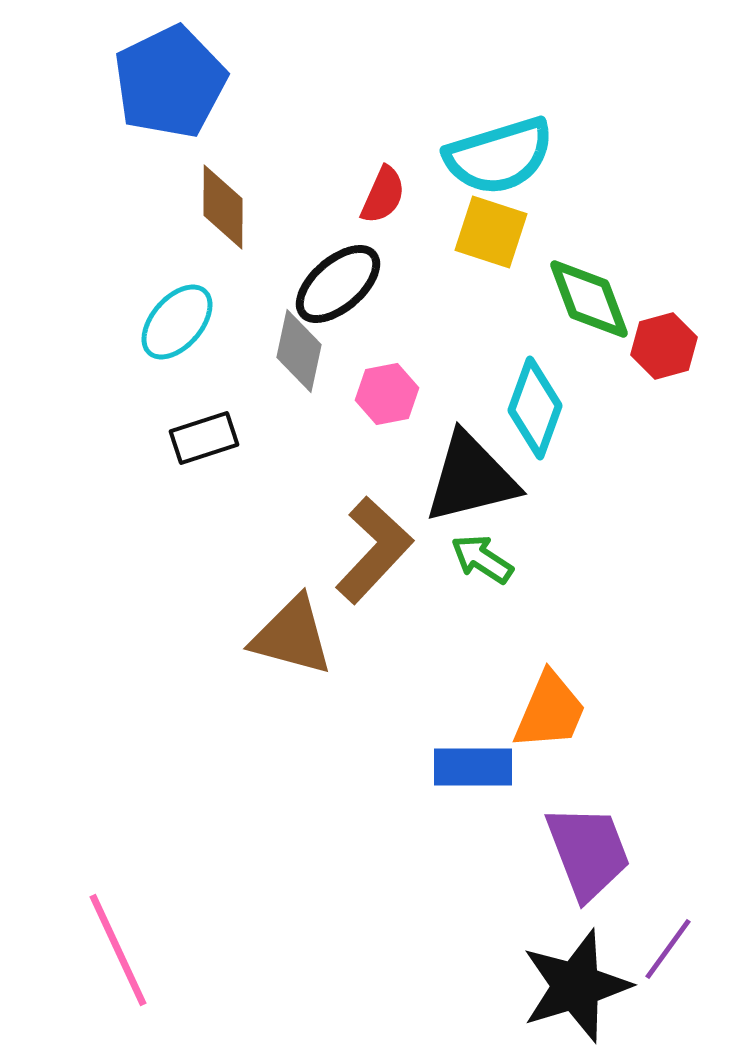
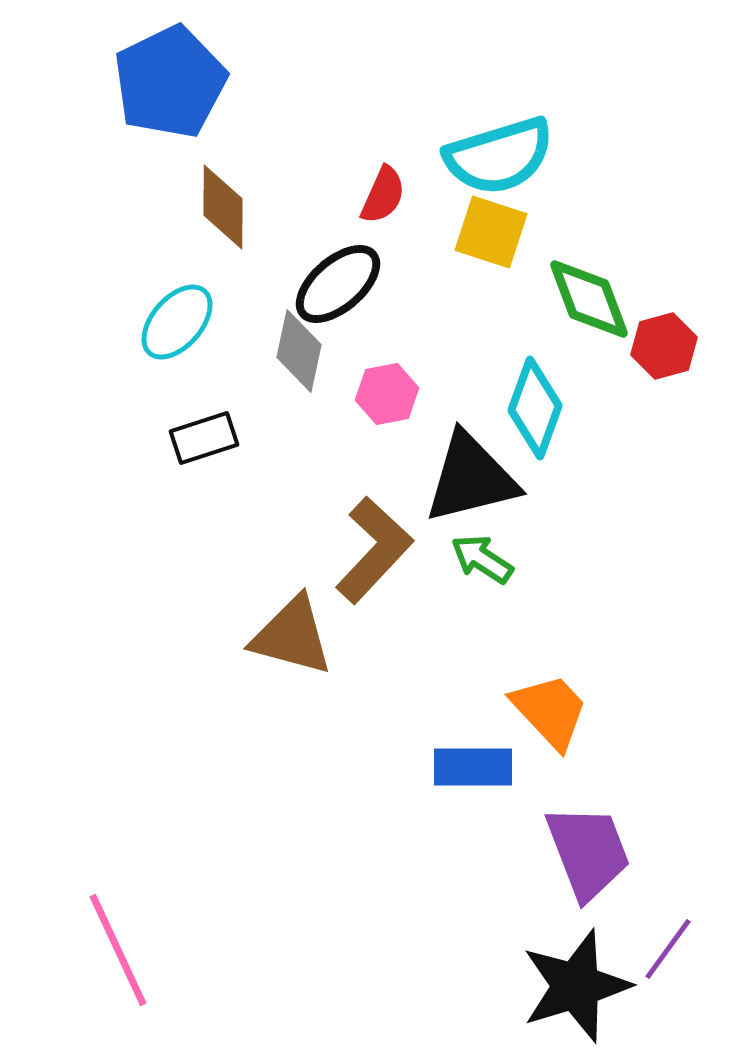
orange trapezoid: rotated 66 degrees counterclockwise
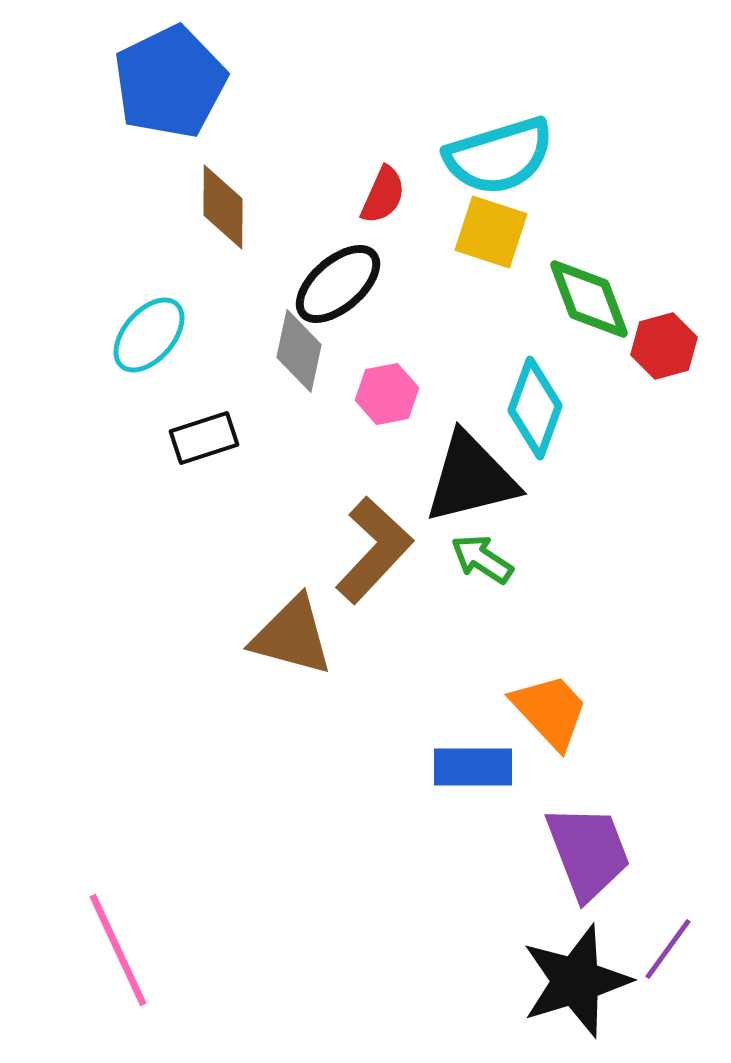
cyan ellipse: moved 28 px left, 13 px down
black star: moved 5 px up
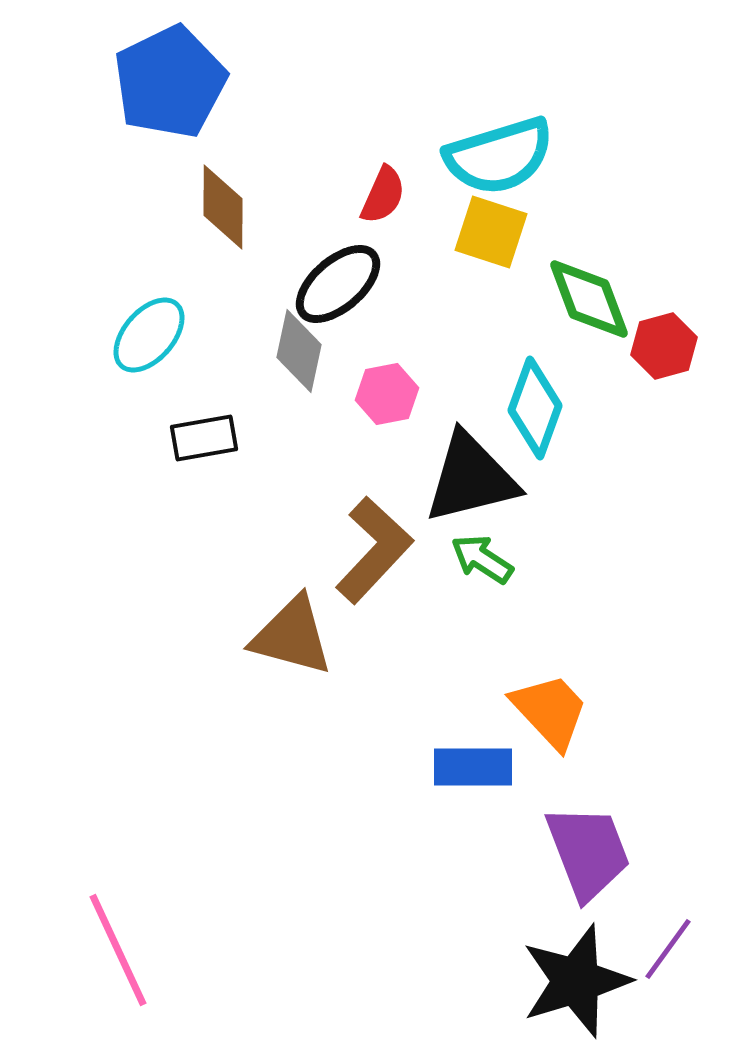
black rectangle: rotated 8 degrees clockwise
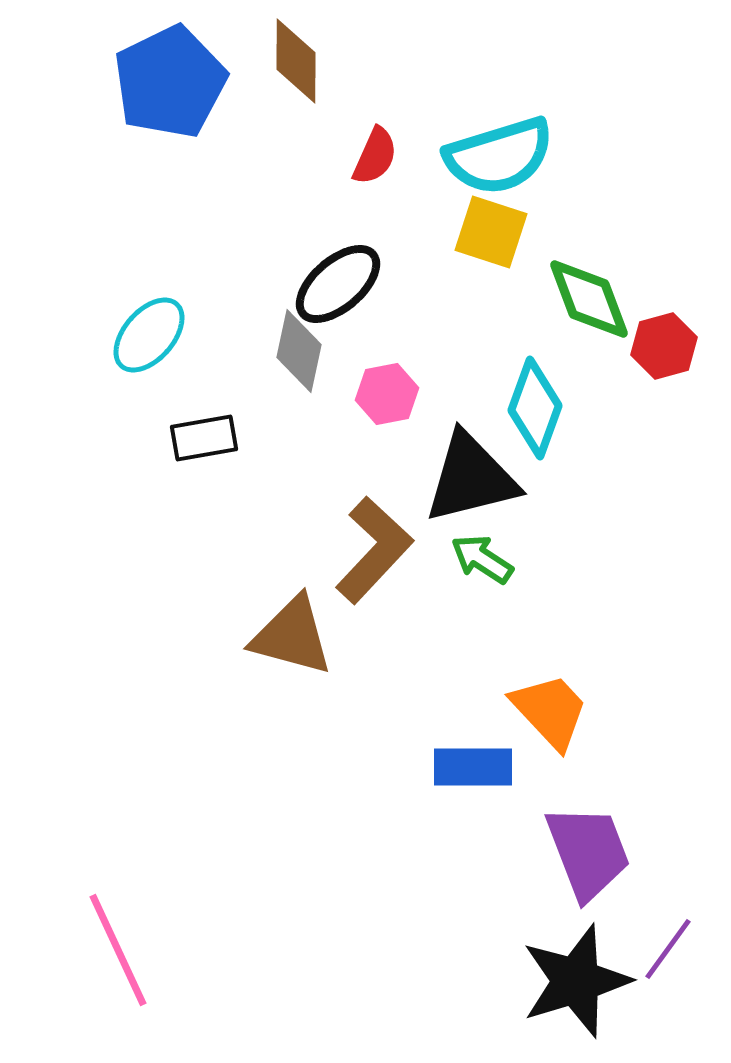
red semicircle: moved 8 px left, 39 px up
brown diamond: moved 73 px right, 146 px up
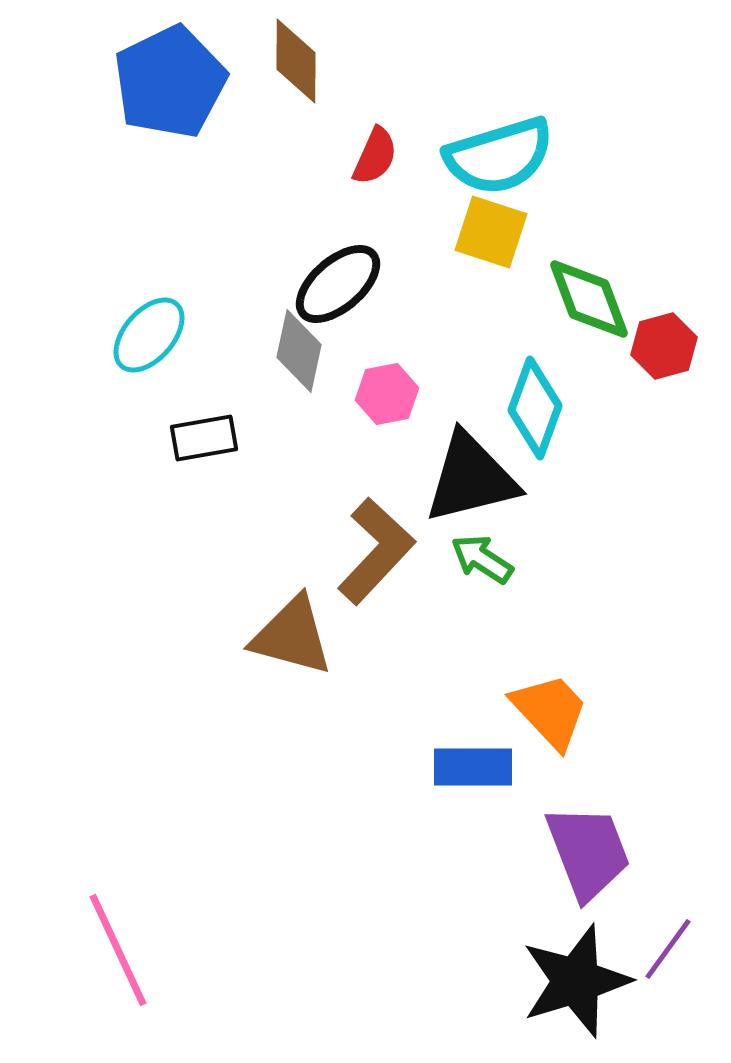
brown L-shape: moved 2 px right, 1 px down
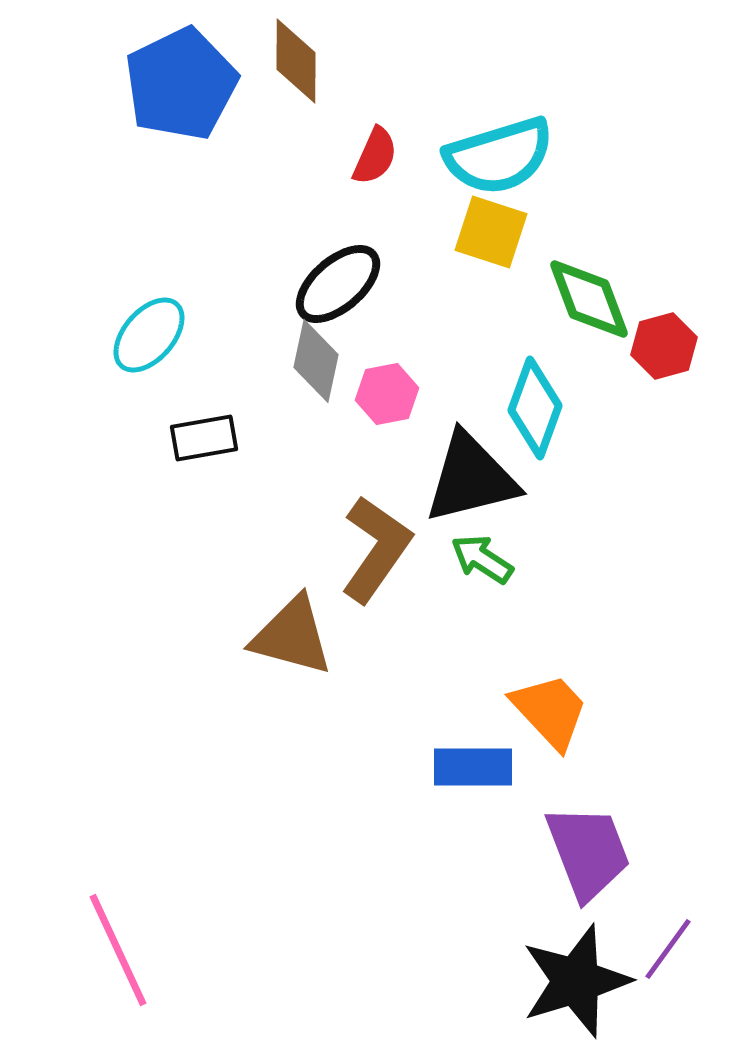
blue pentagon: moved 11 px right, 2 px down
gray diamond: moved 17 px right, 10 px down
brown L-shape: moved 2 px up; rotated 8 degrees counterclockwise
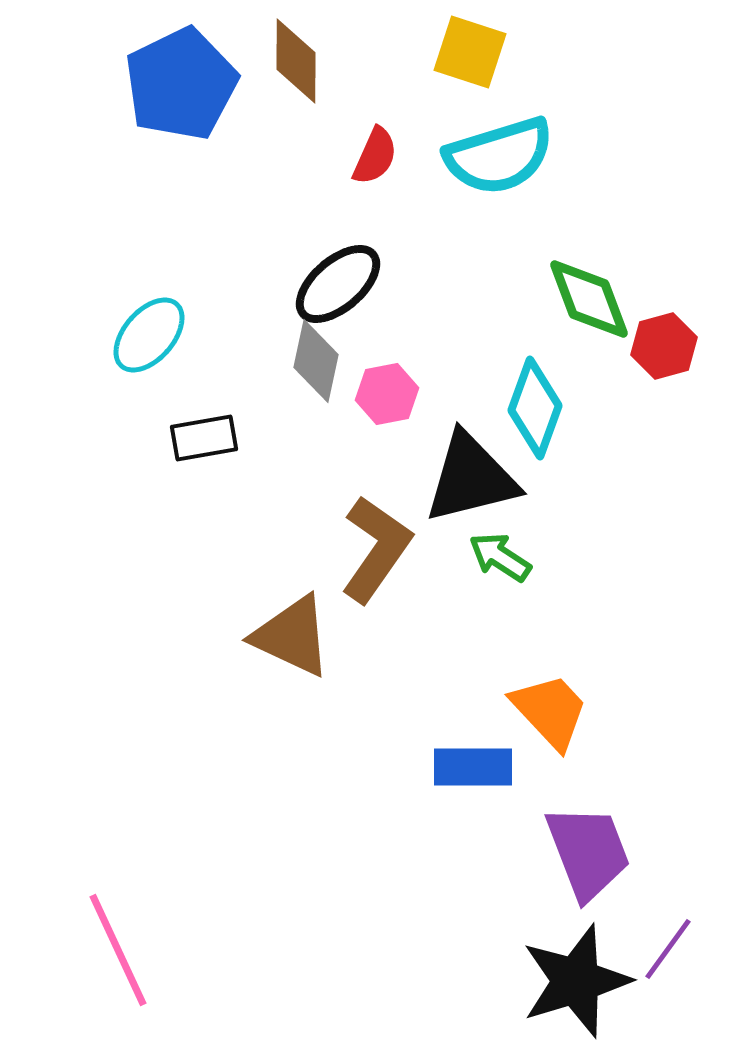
yellow square: moved 21 px left, 180 px up
green arrow: moved 18 px right, 2 px up
brown triangle: rotated 10 degrees clockwise
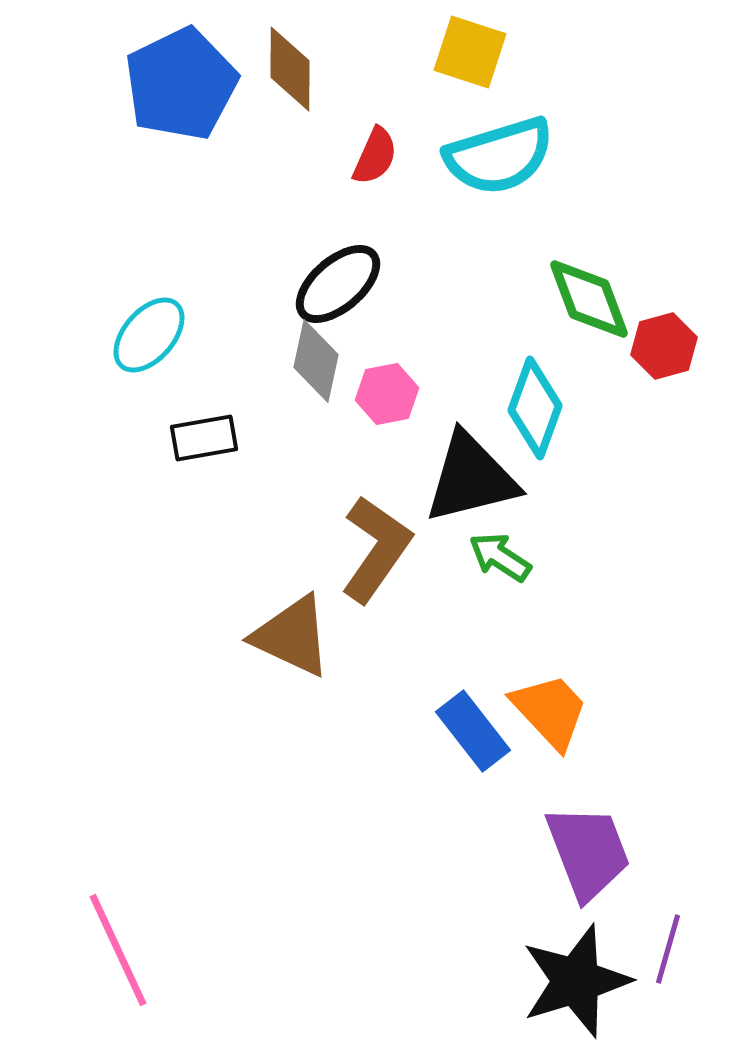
brown diamond: moved 6 px left, 8 px down
blue rectangle: moved 36 px up; rotated 52 degrees clockwise
purple line: rotated 20 degrees counterclockwise
